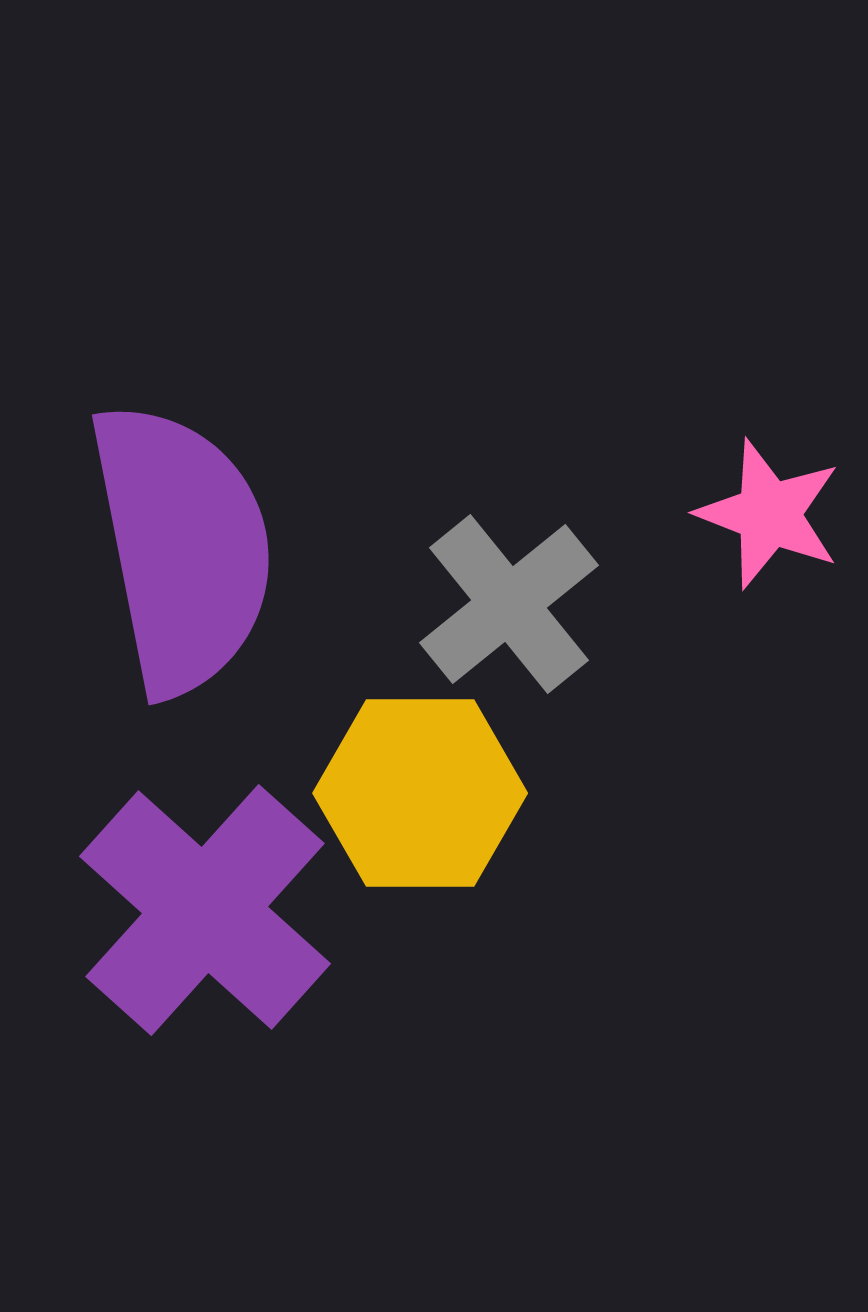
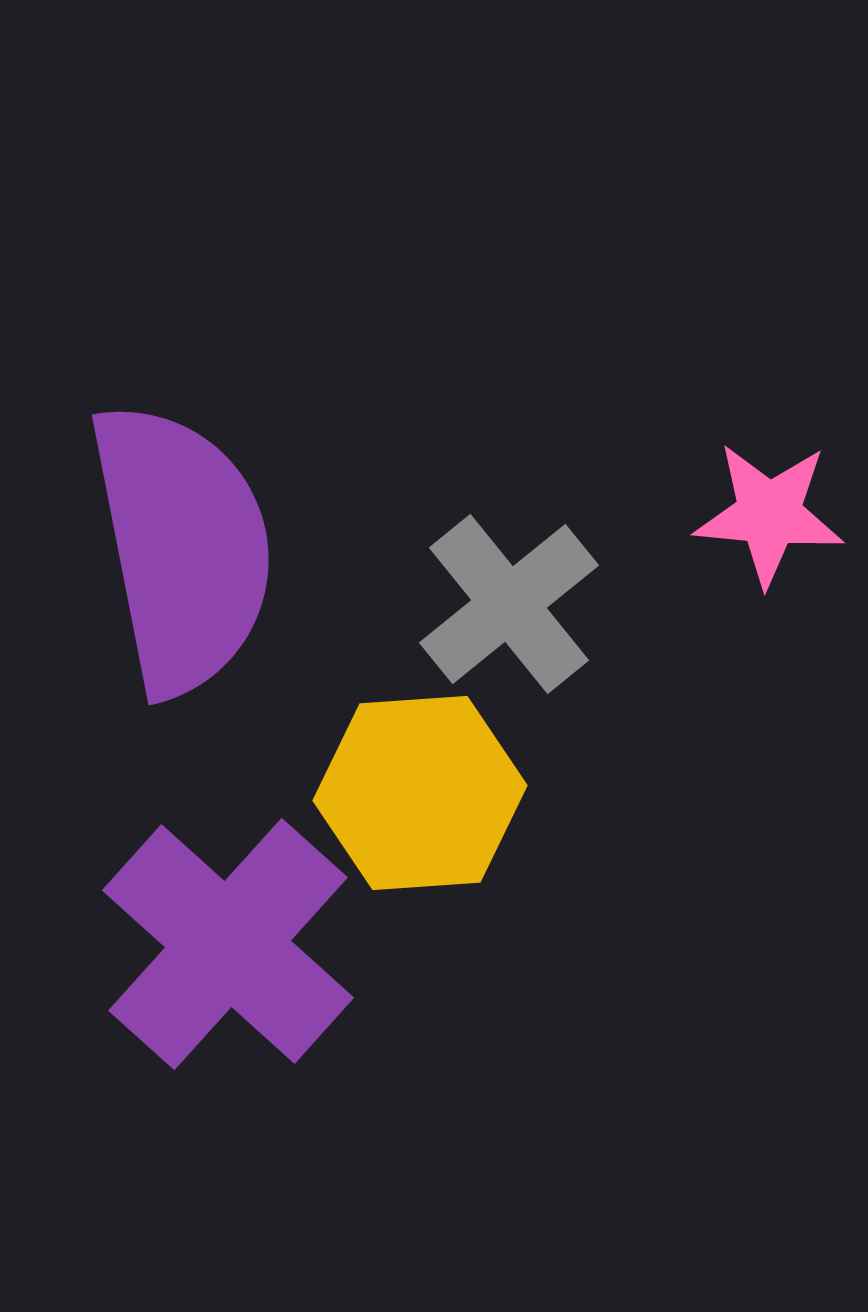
pink star: rotated 16 degrees counterclockwise
yellow hexagon: rotated 4 degrees counterclockwise
purple cross: moved 23 px right, 34 px down
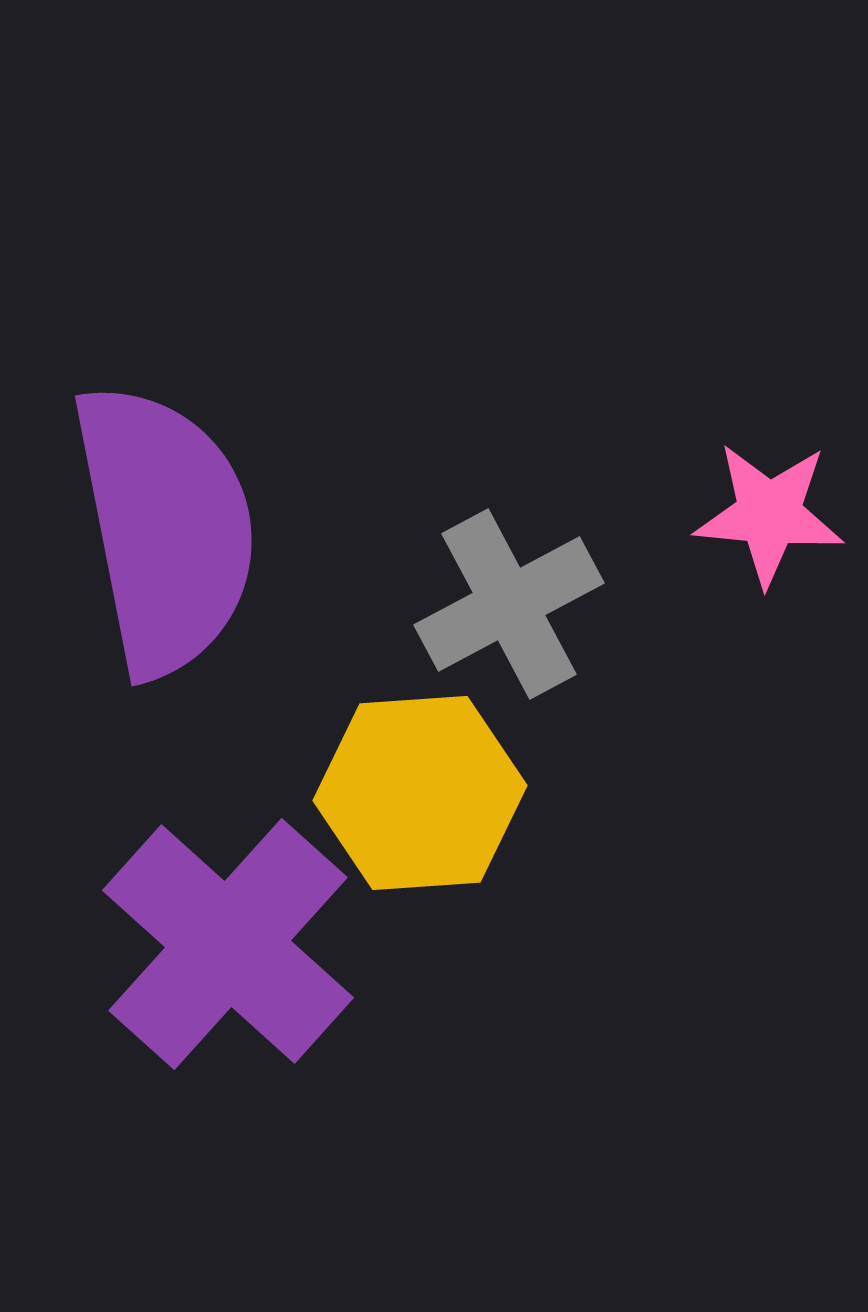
purple semicircle: moved 17 px left, 19 px up
gray cross: rotated 11 degrees clockwise
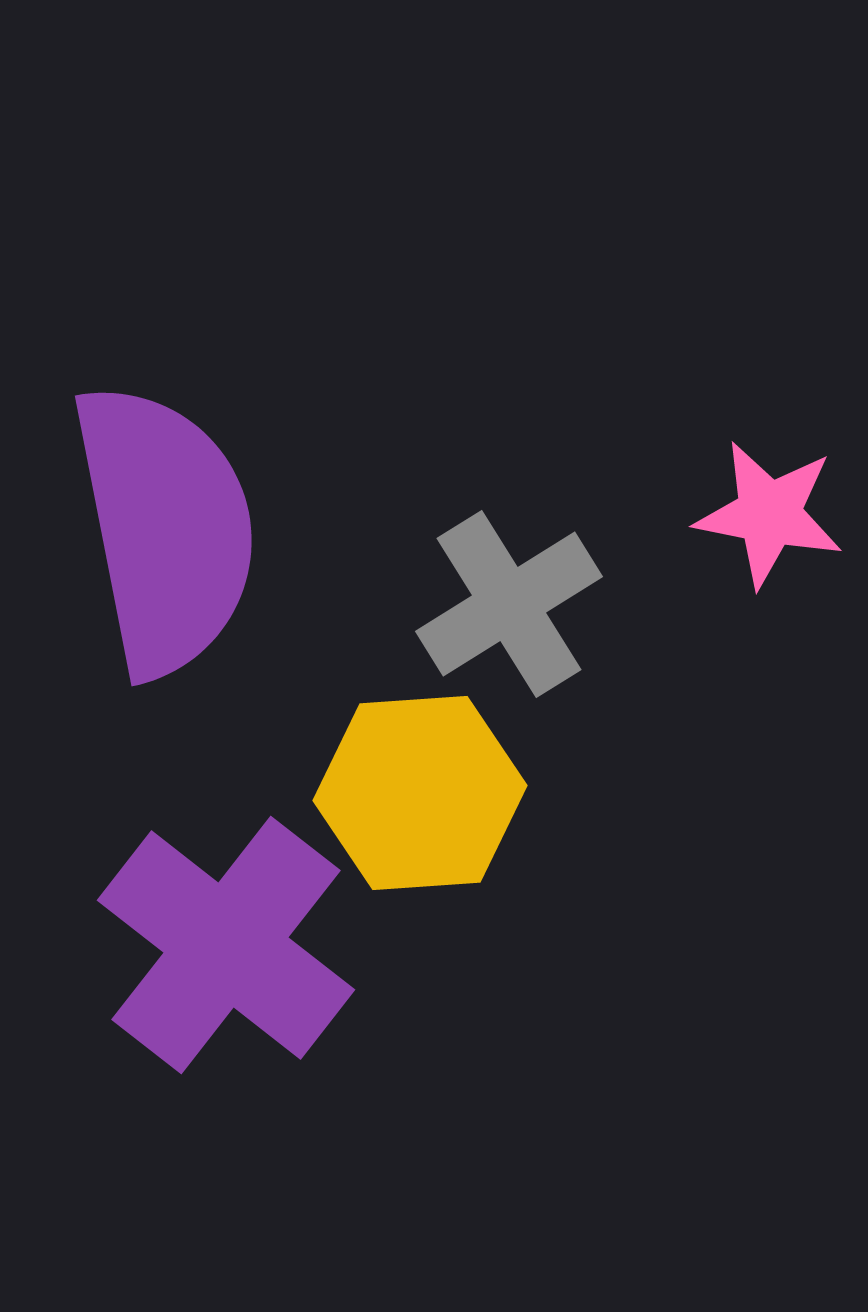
pink star: rotated 6 degrees clockwise
gray cross: rotated 4 degrees counterclockwise
purple cross: moved 2 px left, 1 px down; rotated 4 degrees counterclockwise
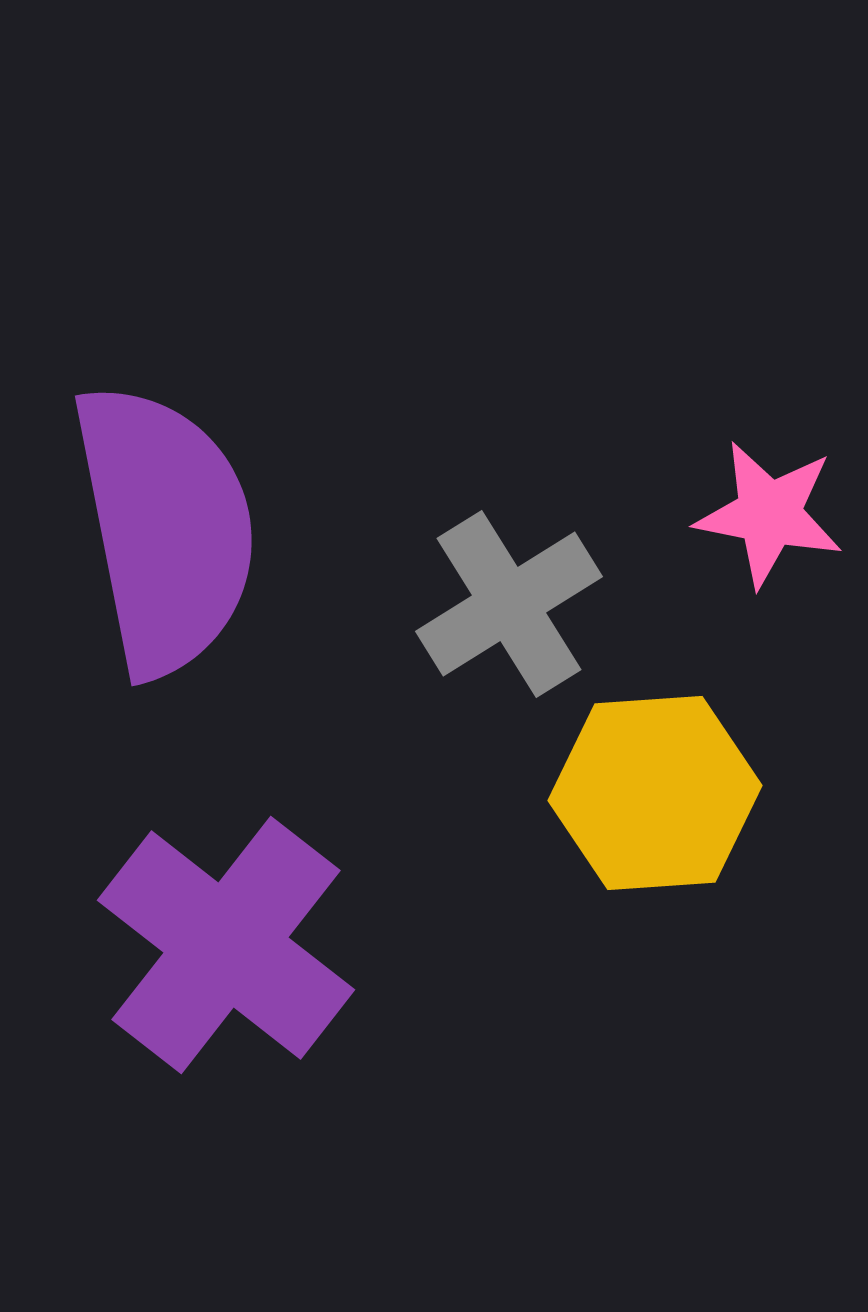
yellow hexagon: moved 235 px right
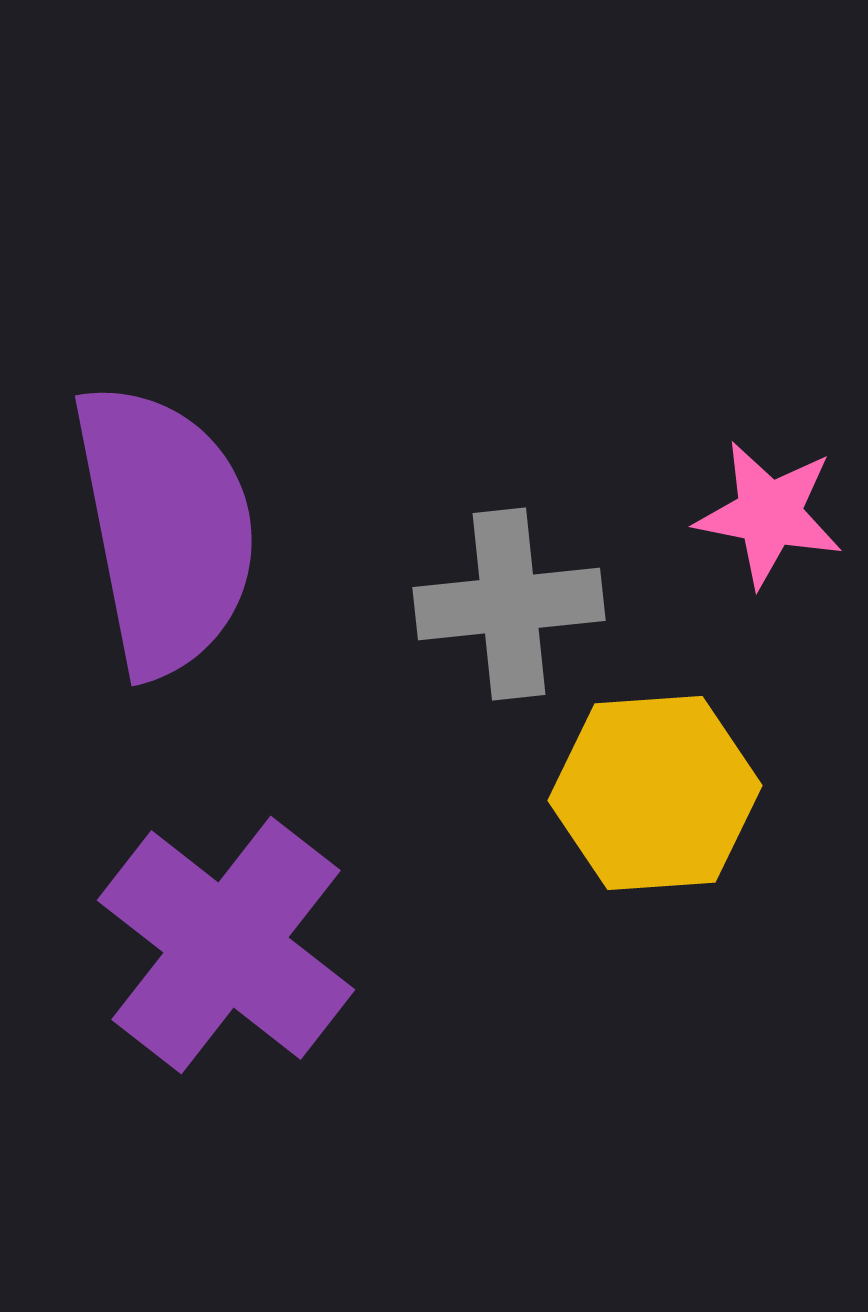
gray cross: rotated 26 degrees clockwise
